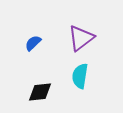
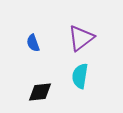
blue semicircle: rotated 66 degrees counterclockwise
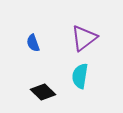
purple triangle: moved 3 px right
black diamond: moved 3 px right; rotated 50 degrees clockwise
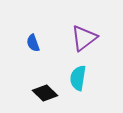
cyan semicircle: moved 2 px left, 2 px down
black diamond: moved 2 px right, 1 px down
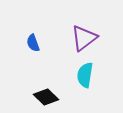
cyan semicircle: moved 7 px right, 3 px up
black diamond: moved 1 px right, 4 px down
